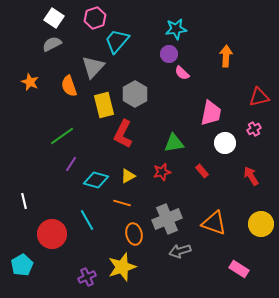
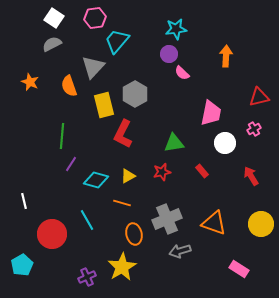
pink hexagon: rotated 10 degrees clockwise
green line: rotated 50 degrees counterclockwise
yellow star: rotated 12 degrees counterclockwise
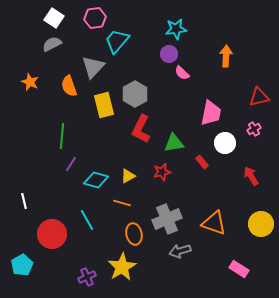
red L-shape: moved 18 px right, 5 px up
red rectangle: moved 9 px up
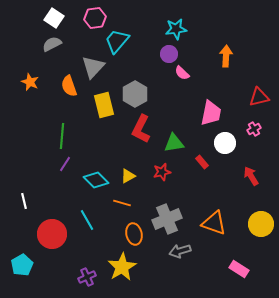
purple line: moved 6 px left
cyan diamond: rotated 30 degrees clockwise
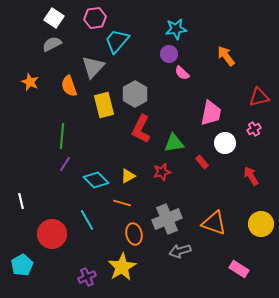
orange arrow: rotated 40 degrees counterclockwise
white line: moved 3 px left
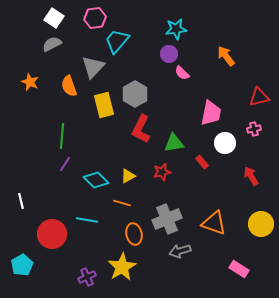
pink cross: rotated 16 degrees clockwise
cyan line: rotated 50 degrees counterclockwise
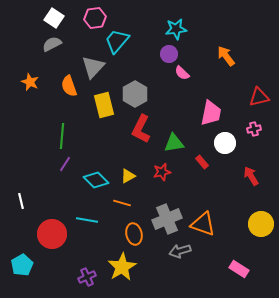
orange triangle: moved 11 px left, 1 px down
